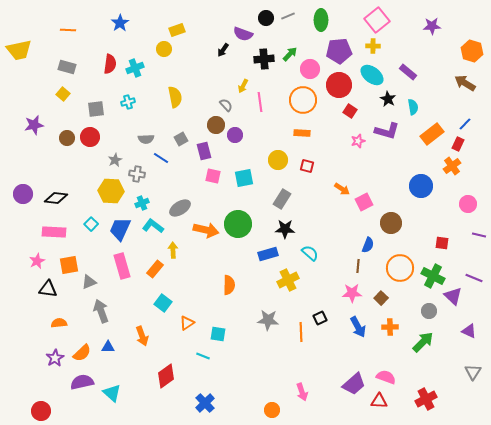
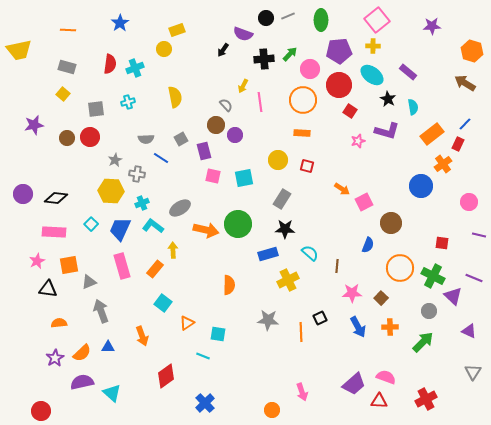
orange cross at (452, 166): moved 9 px left, 2 px up
pink circle at (468, 204): moved 1 px right, 2 px up
brown line at (358, 266): moved 21 px left
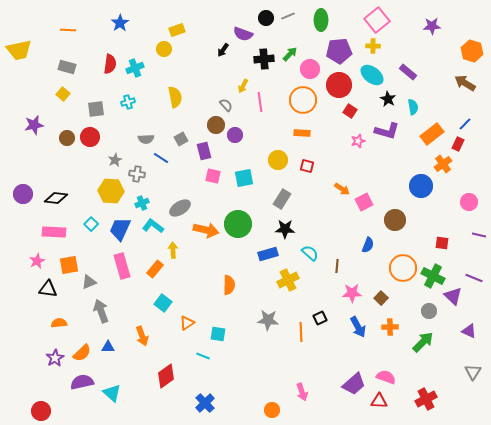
brown circle at (391, 223): moved 4 px right, 3 px up
orange circle at (400, 268): moved 3 px right
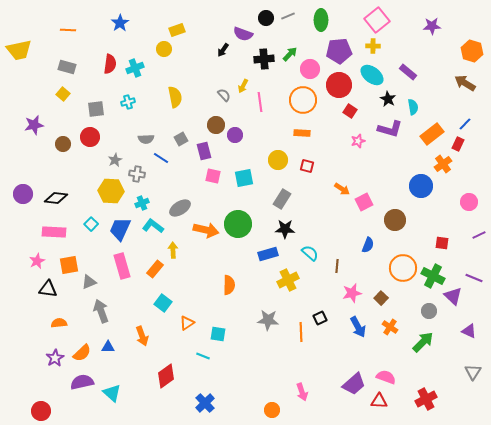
gray semicircle at (226, 105): moved 2 px left, 10 px up
purple L-shape at (387, 131): moved 3 px right, 2 px up
brown circle at (67, 138): moved 4 px left, 6 px down
purple line at (479, 235): rotated 40 degrees counterclockwise
pink star at (352, 293): rotated 12 degrees counterclockwise
orange cross at (390, 327): rotated 35 degrees clockwise
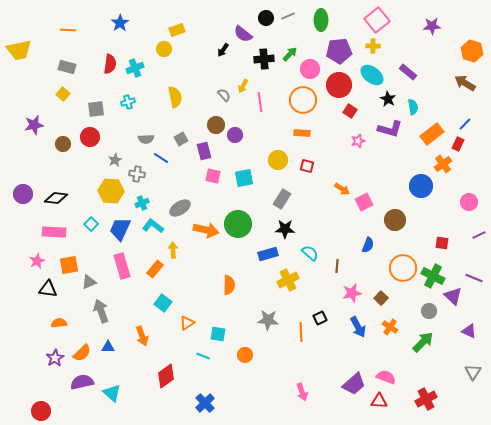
purple semicircle at (243, 34): rotated 18 degrees clockwise
orange circle at (272, 410): moved 27 px left, 55 px up
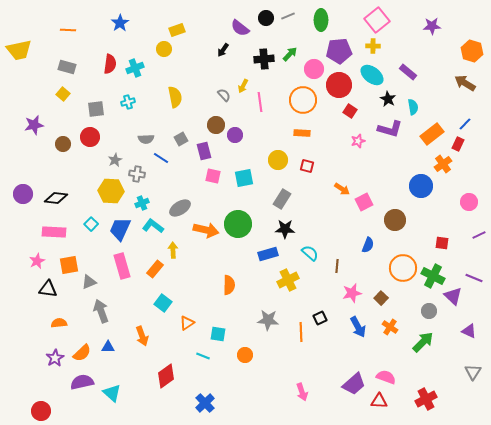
purple semicircle at (243, 34): moved 3 px left, 6 px up
pink circle at (310, 69): moved 4 px right
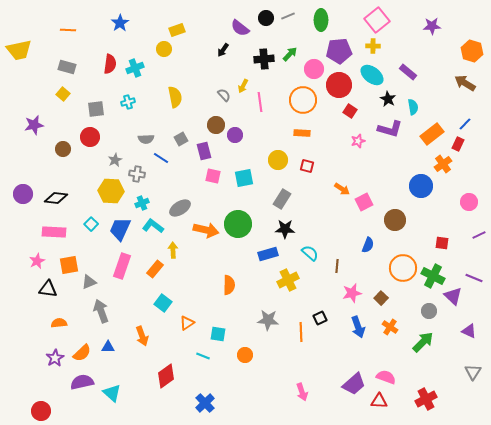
brown circle at (63, 144): moved 5 px down
pink rectangle at (122, 266): rotated 35 degrees clockwise
blue arrow at (358, 327): rotated 10 degrees clockwise
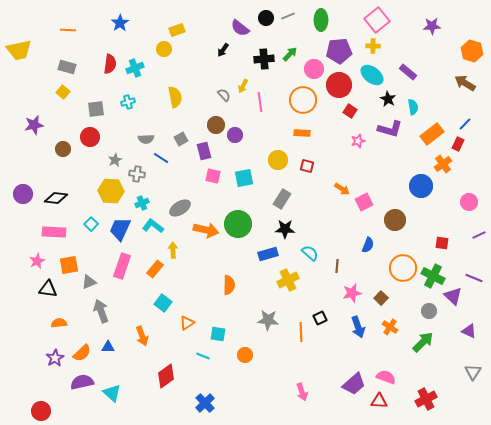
yellow square at (63, 94): moved 2 px up
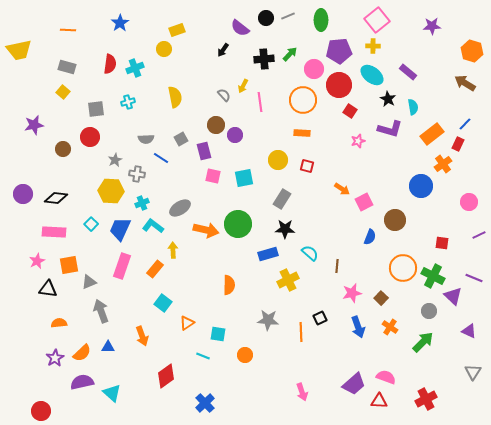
blue semicircle at (368, 245): moved 2 px right, 8 px up
